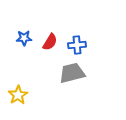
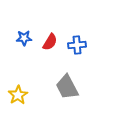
gray trapezoid: moved 5 px left, 14 px down; rotated 104 degrees counterclockwise
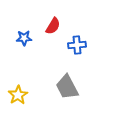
red semicircle: moved 3 px right, 16 px up
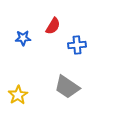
blue star: moved 1 px left
gray trapezoid: rotated 28 degrees counterclockwise
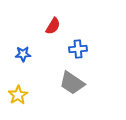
blue star: moved 16 px down
blue cross: moved 1 px right, 4 px down
gray trapezoid: moved 5 px right, 4 px up
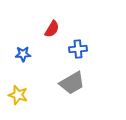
red semicircle: moved 1 px left, 3 px down
gray trapezoid: rotated 64 degrees counterclockwise
yellow star: rotated 24 degrees counterclockwise
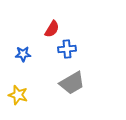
blue cross: moved 11 px left
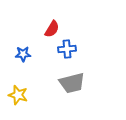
gray trapezoid: rotated 16 degrees clockwise
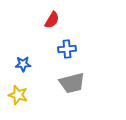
red semicircle: moved 9 px up
blue star: moved 10 px down
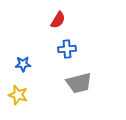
red semicircle: moved 6 px right
gray trapezoid: moved 7 px right
